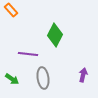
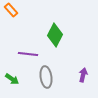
gray ellipse: moved 3 px right, 1 px up
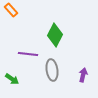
gray ellipse: moved 6 px right, 7 px up
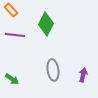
green diamond: moved 9 px left, 11 px up
purple line: moved 13 px left, 19 px up
gray ellipse: moved 1 px right
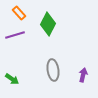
orange rectangle: moved 8 px right, 3 px down
green diamond: moved 2 px right
purple line: rotated 24 degrees counterclockwise
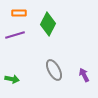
orange rectangle: rotated 48 degrees counterclockwise
gray ellipse: moved 1 px right; rotated 20 degrees counterclockwise
purple arrow: moved 1 px right; rotated 40 degrees counterclockwise
green arrow: rotated 24 degrees counterclockwise
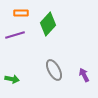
orange rectangle: moved 2 px right
green diamond: rotated 15 degrees clockwise
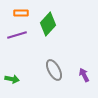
purple line: moved 2 px right
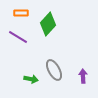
purple line: moved 1 px right, 2 px down; rotated 48 degrees clockwise
purple arrow: moved 1 px left, 1 px down; rotated 24 degrees clockwise
green arrow: moved 19 px right
